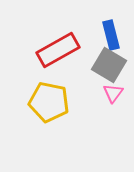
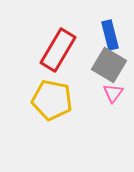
blue rectangle: moved 1 px left
red rectangle: rotated 30 degrees counterclockwise
yellow pentagon: moved 3 px right, 2 px up
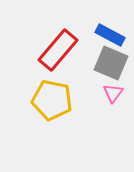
blue rectangle: rotated 48 degrees counterclockwise
red rectangle: rotated 9 degrees clockwise
gray square: moved 2 px right, 2 px up; rotated 8 degrees counterclockwise
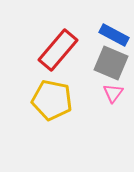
blue rectangle: moved 4 px right
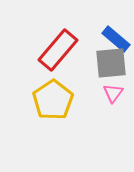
blue rectangle: moved 2 px right, 4 px down; rotated 12 degrees clockwise
gray square: rotated 28 degrees counterclockwise
yellow pentagon: moved 1 px right; rotated 27 degrees clockwise
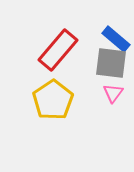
gray square: rotated 12 degrees clockwise
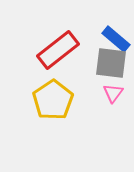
red rectangle: rotated 12 degrees clockwise
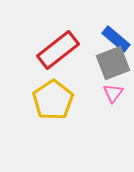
gray square: moved 2 px right; rotated 28 degrees counterclockwise
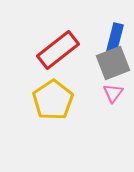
blue rectangle: moved 1 px left, 1 px up; rotated 64 degrees clockwise
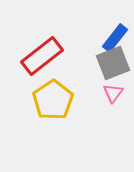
blue rectangle: rotated 24 degrees clockwise
red rectangle: moved 16 px left, 6 px down
